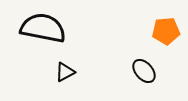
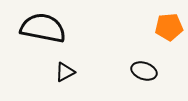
orange pentagon: moved 3 px right, 4 px up
black ellipse: rotated 30 degrees counterclockwise
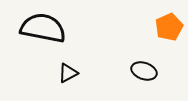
orange pentagon: rotated 20 degrees counterclockwise
black triangle: moved 3 px right, 1 px down
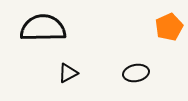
black semicircle: rotated 12 degrees counterclockwise
black ellipse: moved 8 px left, 2 px down; rotated 30 degrees counterclockwise
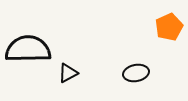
black semicircle: moved 15 px left, 21 px down
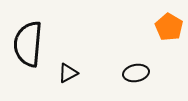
orange pentagon: rotated 16 degrees counterclockwise
black semicircle: moved 5 px up; rotated 84 degrees counterclockwise
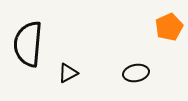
orange pentagon: rotated 16 degrees clockwise
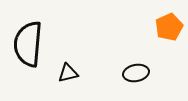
black triangle: rotated 15 degrees clockwise
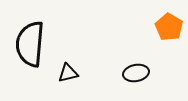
orange pentagon: rotated 16 degrees counterclockwise
black semicircle: moved 2 px right
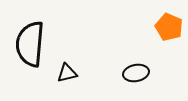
orange pentagon: rotated 8 degrees counterclockwise
black triangle: moved 1 px left
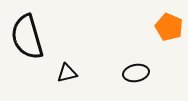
black semicircle: moved 3 px left, 7 px up; rotated 21 degrees counterclockwise
